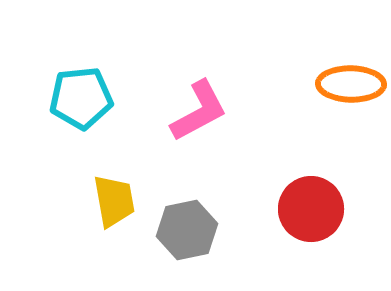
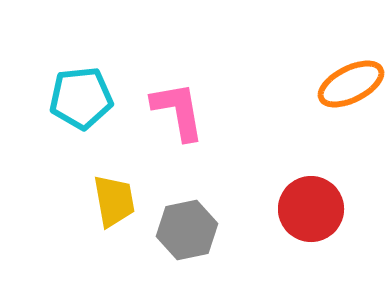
orange ellipse: rotated 28 degrees counterclockwise
pink L-shape: moved 21 px left; rotated 72 degrees counterclockwise
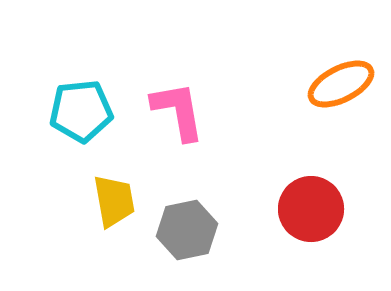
orange ellipse: moved 10 px left
cyan pentagon: moved 13 px down
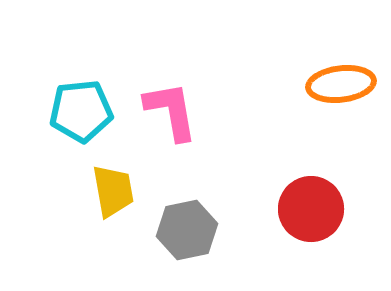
orange ellipse: rotated 20 degrees clockwise
pink L-shape: moved 7 px left
yellow trapezoid: moved 1 px left, 10 px up
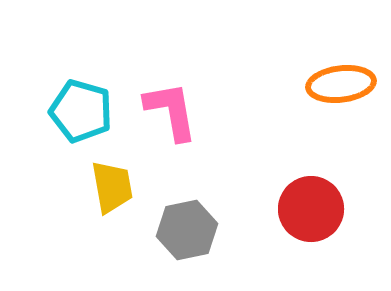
cyan pentagon: rotated 22 degrees clockwise
yellow trapezoid: moved 1 px left, 4 px up
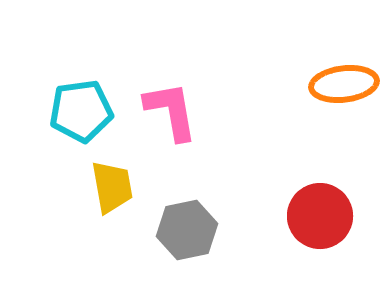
orange ellipse: moved 3 px right
cyan pentagon: rotated 24 degrees counterclockwise
red circle: moved 9 px right, 7 px down
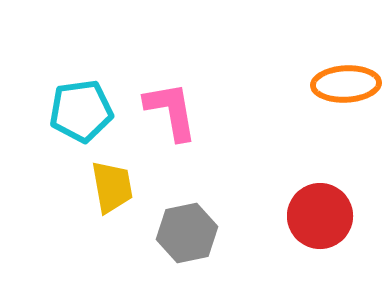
orange ellipse: moved 2 px right; rotated 4 degrees clockwise
gray hexagon: moved 3 px down
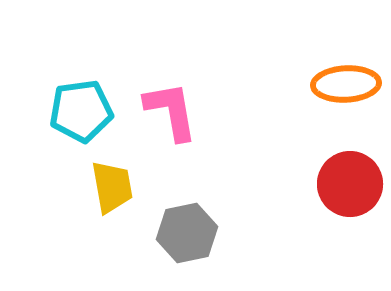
red circle: moved 30 px right, 32 px up
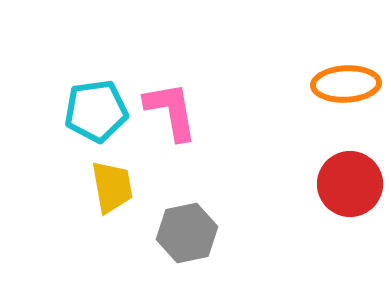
cyan pentagon: moved 15 px right
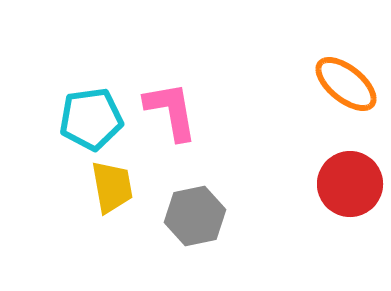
orange ellipse: rotated 42 degrees clockwise
cyan pentagon: moved 5 px left, 8 px down
gray hexagon: moved 8 px right, 17 px up
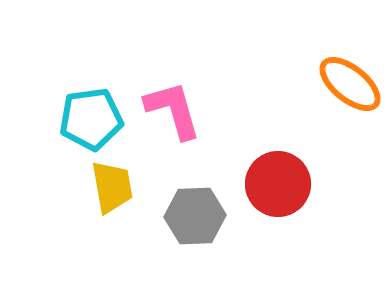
orange ellipse: moved 4 px right
pink L-shape: moved 2 px right, 1 px up; rotated 6 degrees counterclockwise
red circle: moved 72 px left
gray hexagon: rotated 10 degrees clockwise
